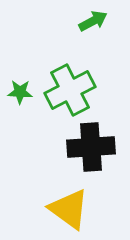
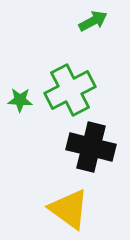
green star: moved 8 px down
black cross: rotated 18 degrees clockwise
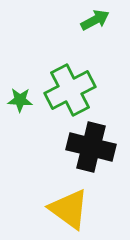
green arrow: moved 2 px right, 1 px up
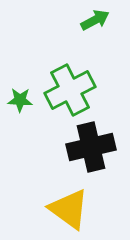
black cross: rotated 27 degrees counterclockwise
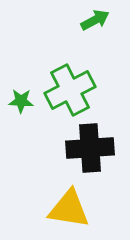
green star: moved 1 px right, 1 px down
black cross: moved 1 px left, 1 px down; rotated 9 degrees clockwise
yellow triangle: rotated 27 degrees counterclockwise
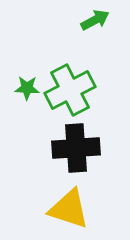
green star: moved 6 px right, 13 px up
black cross: moved 14 px left
yellow triangle: rotated 9 degrees clockwise
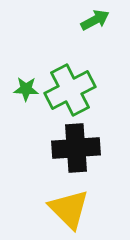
green star: moved 1 px left, 1 px down
yellow triangle: rotated 27 degrees clockwise
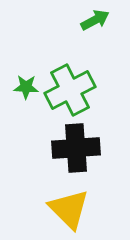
green star: moved 2 px up
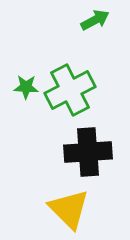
black cross: moved 12 px right, 4 px down
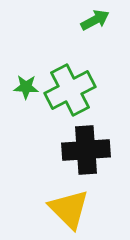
black cross: moved 2 px left, 2 px up
